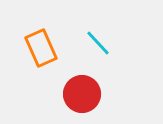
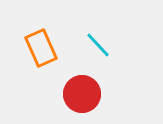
cyan line: moved 2 px down
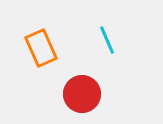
cyan line: moved 9 px right, 5 px up; rotated 20 degrees clockwise
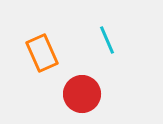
orange rectangle: moved 1 px right, 5 px down
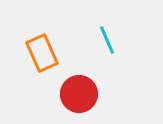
red circle: moved 3 px left
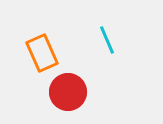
red circle: moved 11 px left, 2 px up
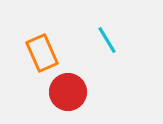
cyan line: rotated 8 degrees counterclockwise
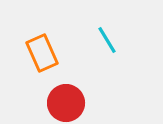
red circle: moved 2 px left, 11 px down
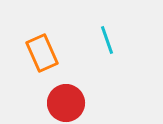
cyan line: rotated 12 degrees clockwise
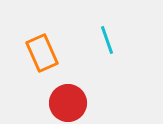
red circle: moved 2 px right
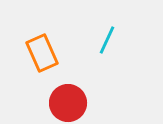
cyan line: rotated 44 degrees clockwise
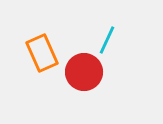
red circle: moved 16 px right, 31 px up
